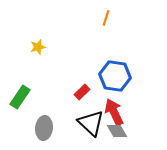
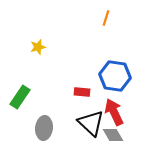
red rectangle: rotated 49 degrees clockwise
gray diamond: moved 4 px left, 4 px down
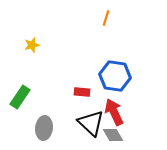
yellow star: moved 6 px left, 2 px up
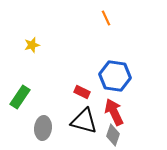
orange line: rotated 42 degrees counterclockwise
red rectangle: rotated 21 degrees clockwise
black triangle: moved 7 px left, 2 px up; rotated 28 degrees counterclockwise
gray ellipse: moved 1 px left
gray diamond: rotated 50 degrees clockwise
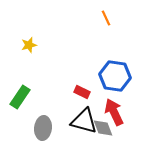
yellow star: moved 3 px left
gray diamond: moved 10 px left, 7 px up; rotated 40 degrees counterclockwise
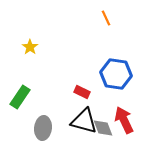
yellow star: moved 1 px right, 2 px down; rotated 21 degrees counterclockwise
blue hexagon: moved 1 px right, 2 px up
red arrow: moved 10 px right, 8 px down
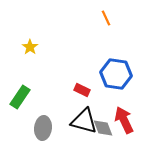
red rectangle: moved 2 px up
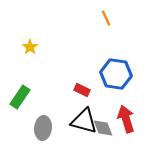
red arrow: moved 2 px right, 1 px up; rotated 8 degrees clockwise
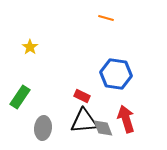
orange line: rotated 49 degrees counterclockwise
red rectangle: moved 6 px down
black triangle: rotated 20 degrees counterclockwise
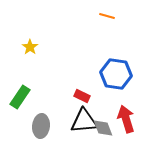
orange line: moved 1 px right, 2 px up
gray ellipse: moved 2 px left, 2 px up
